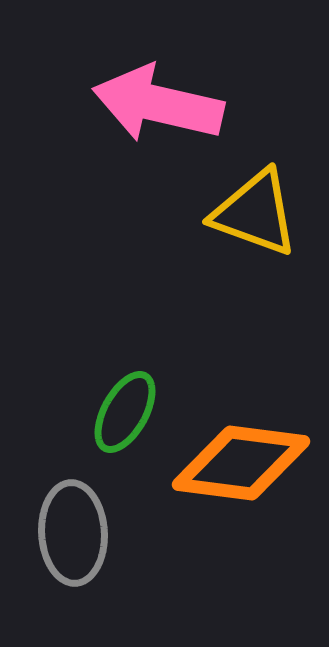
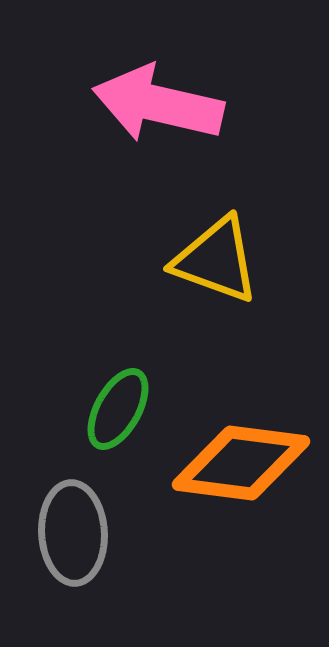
yellow triangle: moved 39 px left, 47 px down
green ellipse: moved 7 px left, 3 px up
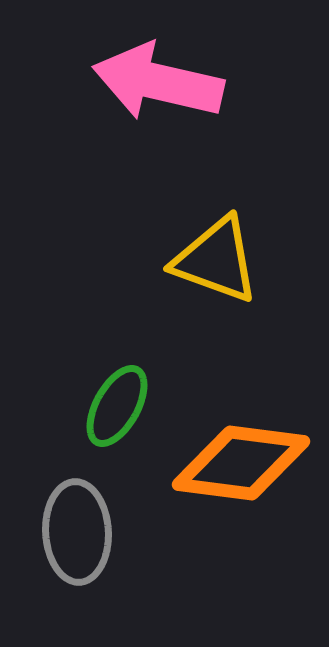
pink arrow: moved 22 px up
green ellipse: moved 1 px left, 3 px up
gray ellipse: moved 4 px right, 1 px up
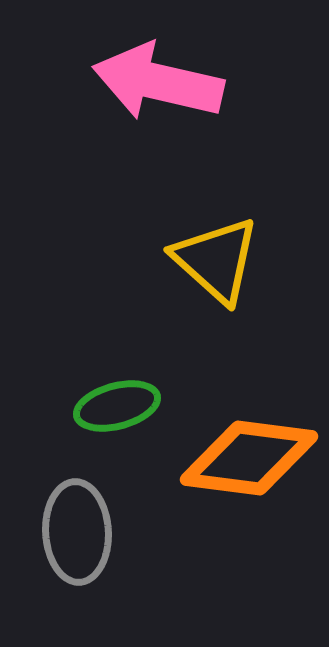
yellow triangle: rotated 22 degrees clockwise
green ellipse: rotated 46 degrees clockwise
orange diamond: moved 8 px right, 5 px up
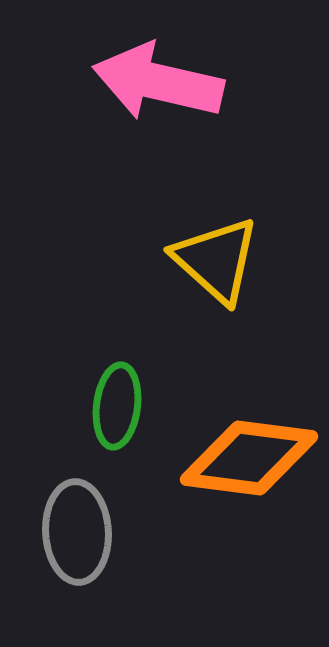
green ellipse: rotated 68 degrees counterclockwise
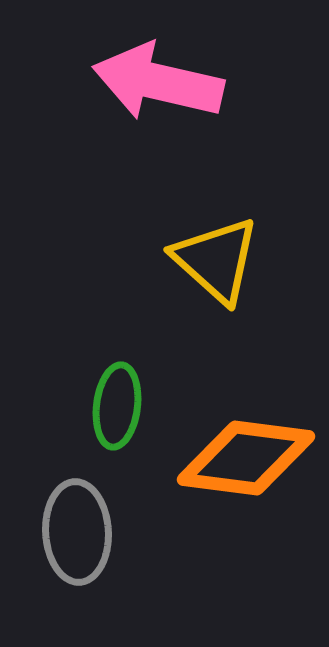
orange diamond: moved 3 px left
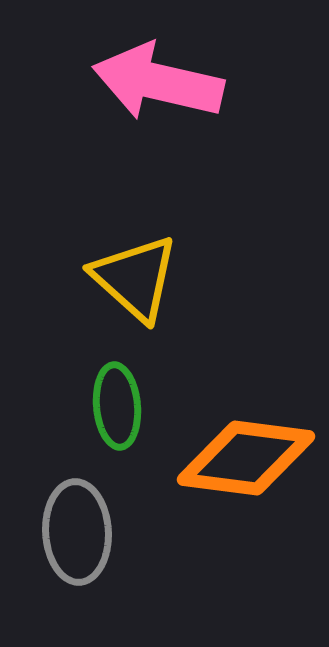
yellow triangle: moved 81 px left, 18 px down
green ellipse: rotated 12 degrees counterclockwise
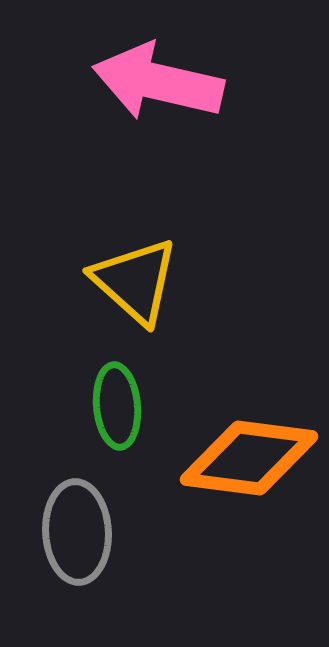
yellow triangle: moved 3 px down
orange diamond: moved 3 px right
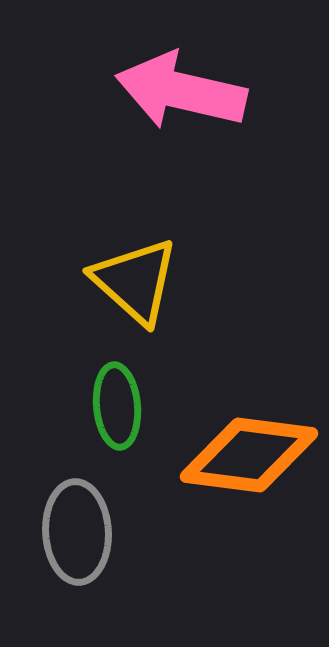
pink arrow: moved 23 px right, 9 px down
orange diamond: moved 3 px up
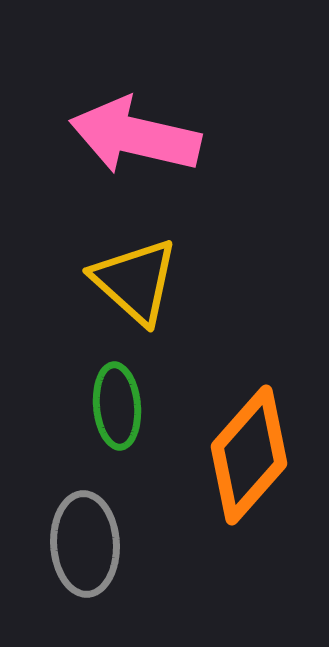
pink arrow: moved 46 px left, 45 px down
orange diamond: rotated 56 degrees counterclockwise
gray ellipse: moved 8 px right, 12 px down
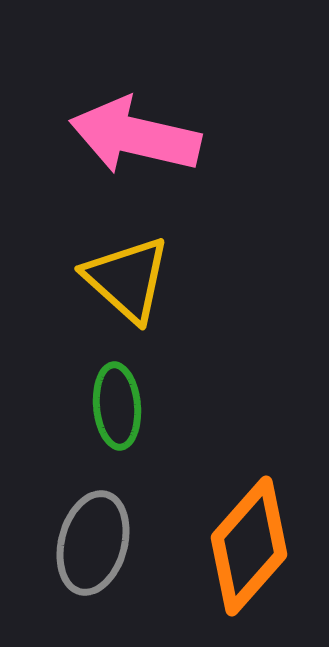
yellow triangle: moved 8 px left, 2 px up
orange diamond: moved 91 px down
gray ellipse: moved 8 px right, 1 px up; rotated 18 degrees clockwise
